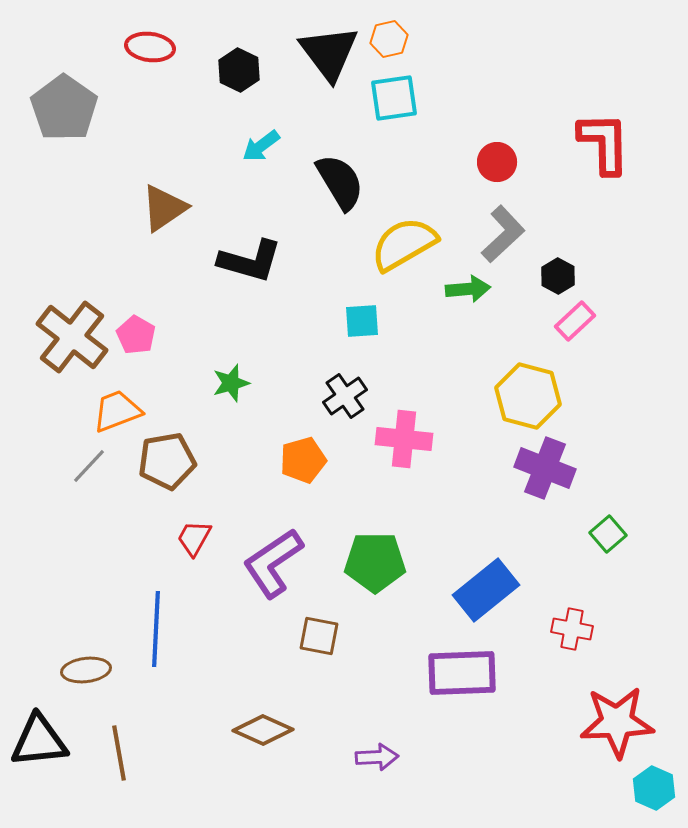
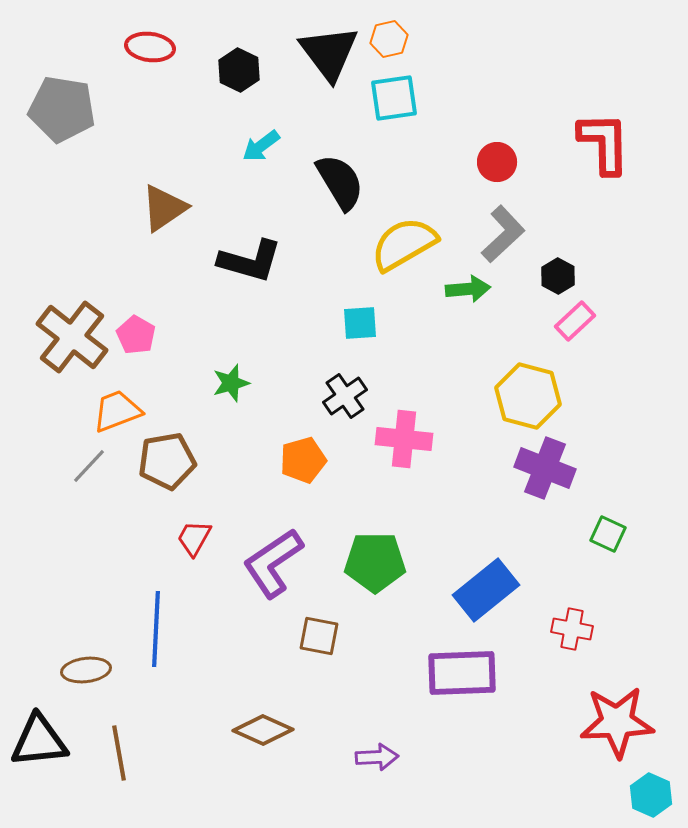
gray pentagon at (64, 108): moved 2 px left, 1 px down; rotated 26 degrees counterclockwise
cyan square at (362, 321): moved 2 px left, 2 px down
green square at (608, 534): rotated 24 degrees counterclockwise
cyan hexagon at (654, 788): moved 3 px left, 7 px down
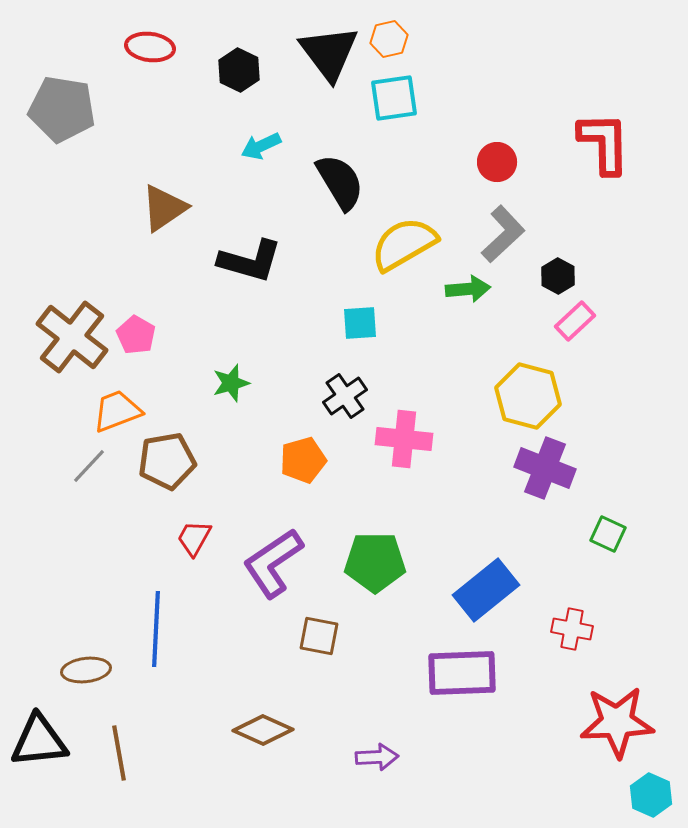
cyan arrow at (261, 146): rotated 12 degrees clockwise
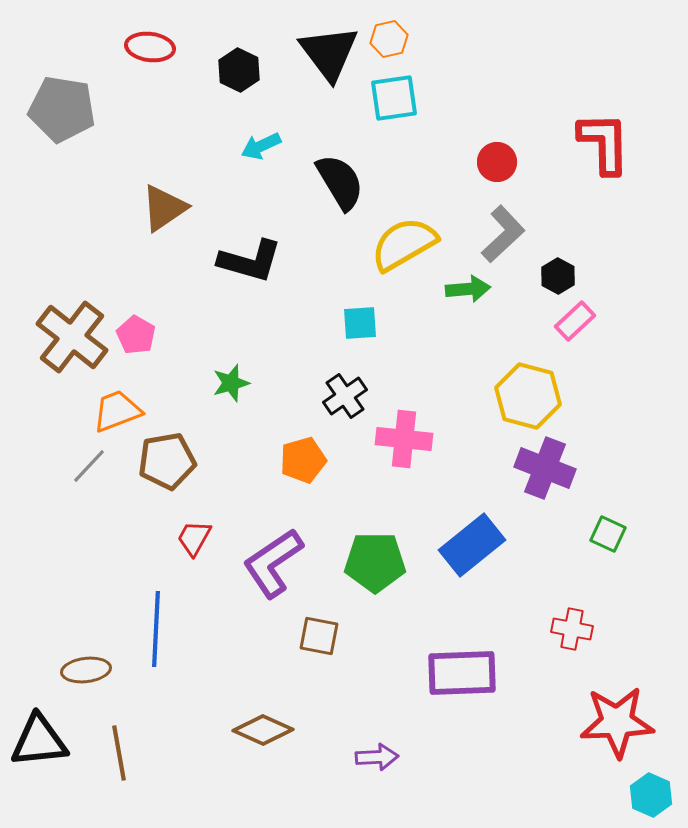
blue rectangle at (486, 590): moved 14 px left, 45 px up
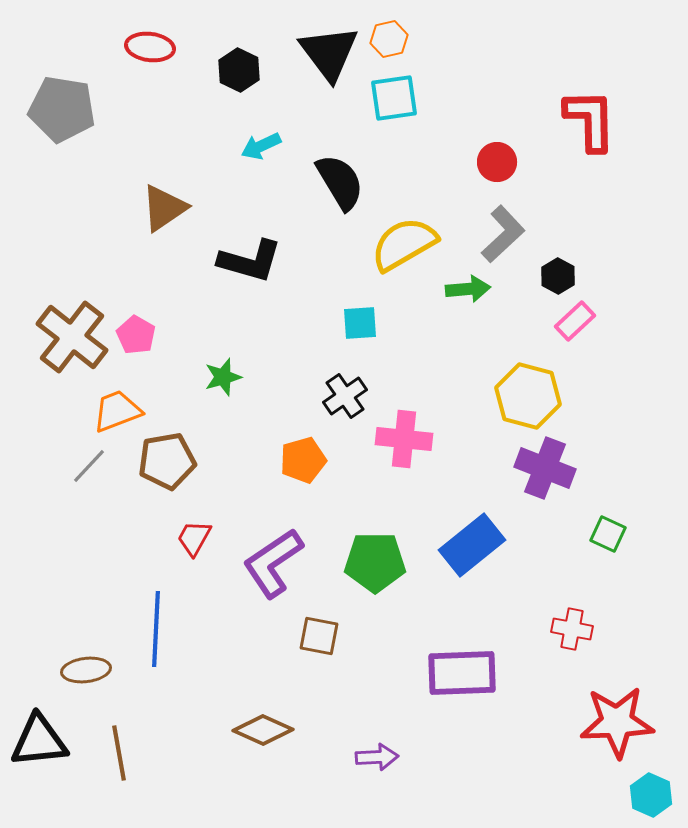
red L-shape at (604, 143): moved 14 px left, 23 px up
green star at (231, 383): moved 8 px left, 6 px up
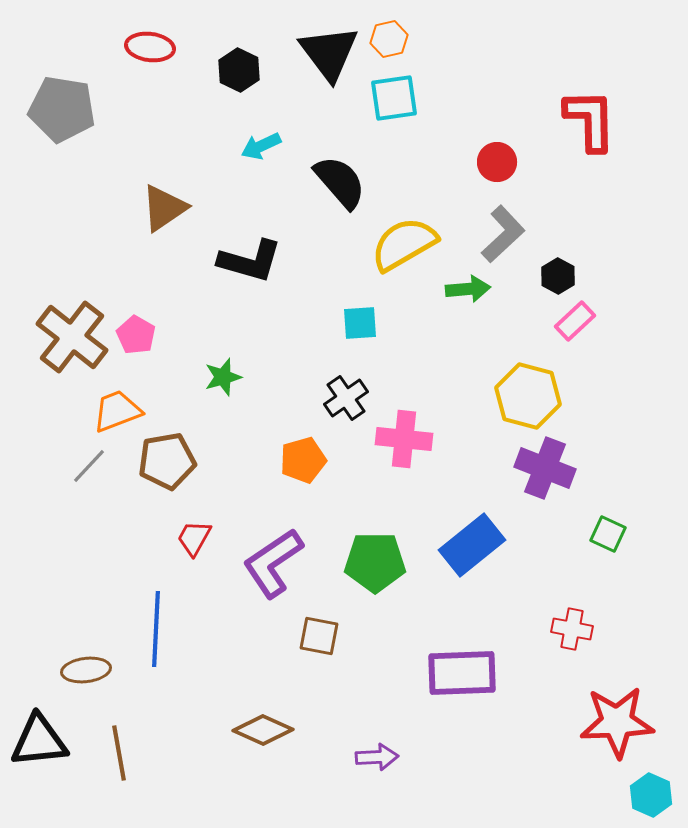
black semicircle at (340, 182): rotated 10 degrees counterclockwise
black cross at (345, 396): moved 1 px right, 2 px down
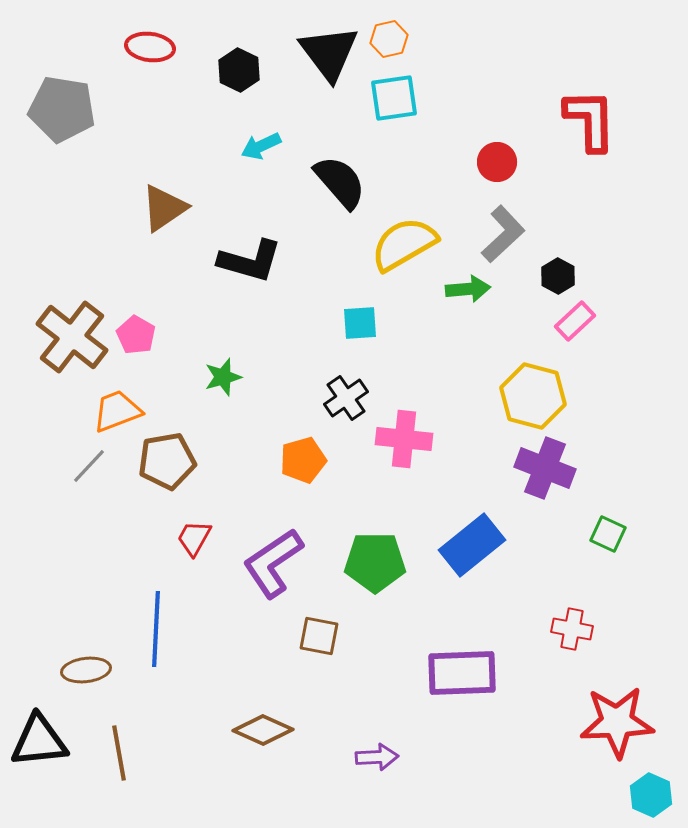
yellow hexagon at (528, 396): moved 5 px right
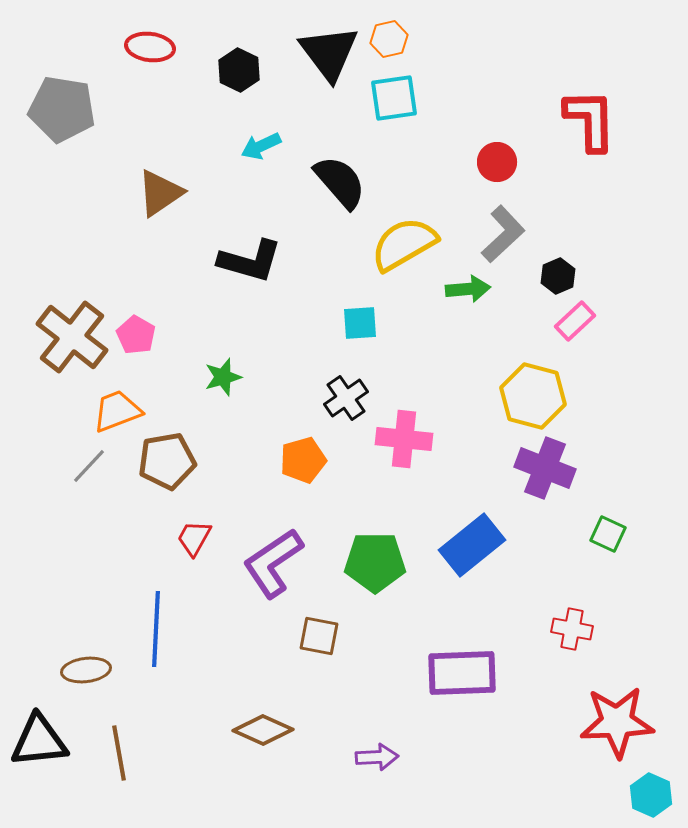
brown triangle at (164, 208): moved 4 px left, 15 px up
black hexagon at (558, 276): rotated 8 degrees clockwise
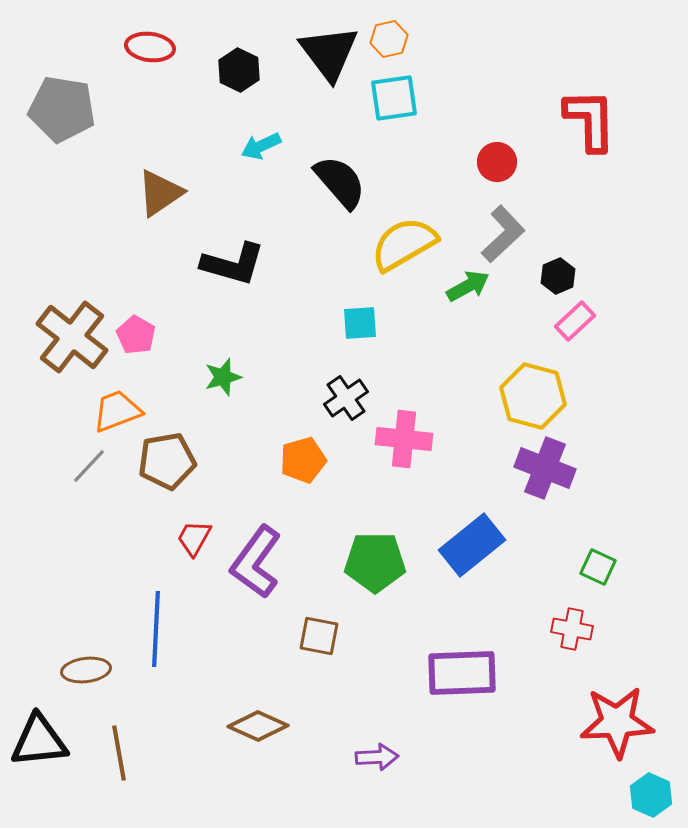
black L-shape at (250, 261): moved 17 px left, 3 px down
green arrow at (468, 289): moved 3 px up; rotated 24 degrees counterclockwise
green square at (608, 534): moved 10 px left, 33 px down
purple L-shape at (273, 563): moved 17 px left, 1 px up; rotated 20 degrees counterclockwise
brown diamond at (263, 730): moved 5 px left, 4 px up
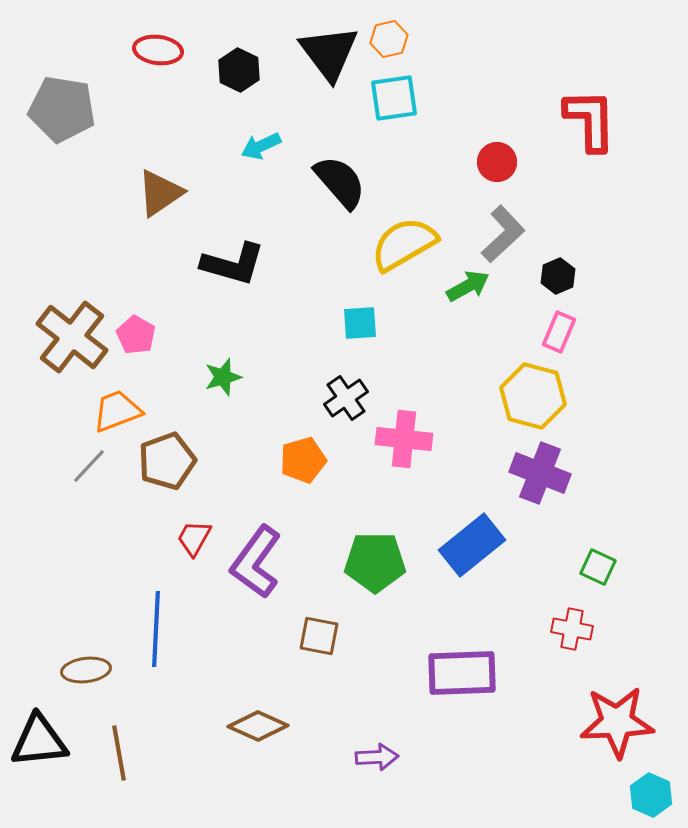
red ellipse at (150, 47): moved 8 px right, 3 px down
pink rectangle at (575, 321): moved 16 px left, 11 px down; rotated 24 degrees counterclockwise
brown pentagon at (167, 461): rotated 10 degrees counterclockwise
purple cross at (545, 468): moved 5 px left, 5 px down
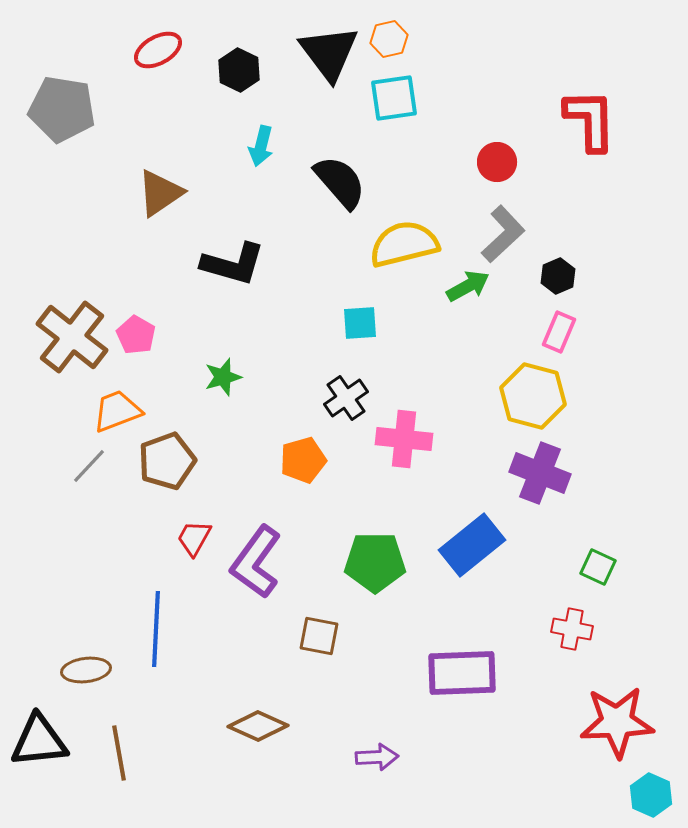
red ellipse at (158, 50): rotated 36 degrees counterclockwise
cyan arrow at (261, 146): rotated 51 degrees counterclockwise
yellow semicircle at (404, 244): rotated 16 degrees clockwise
